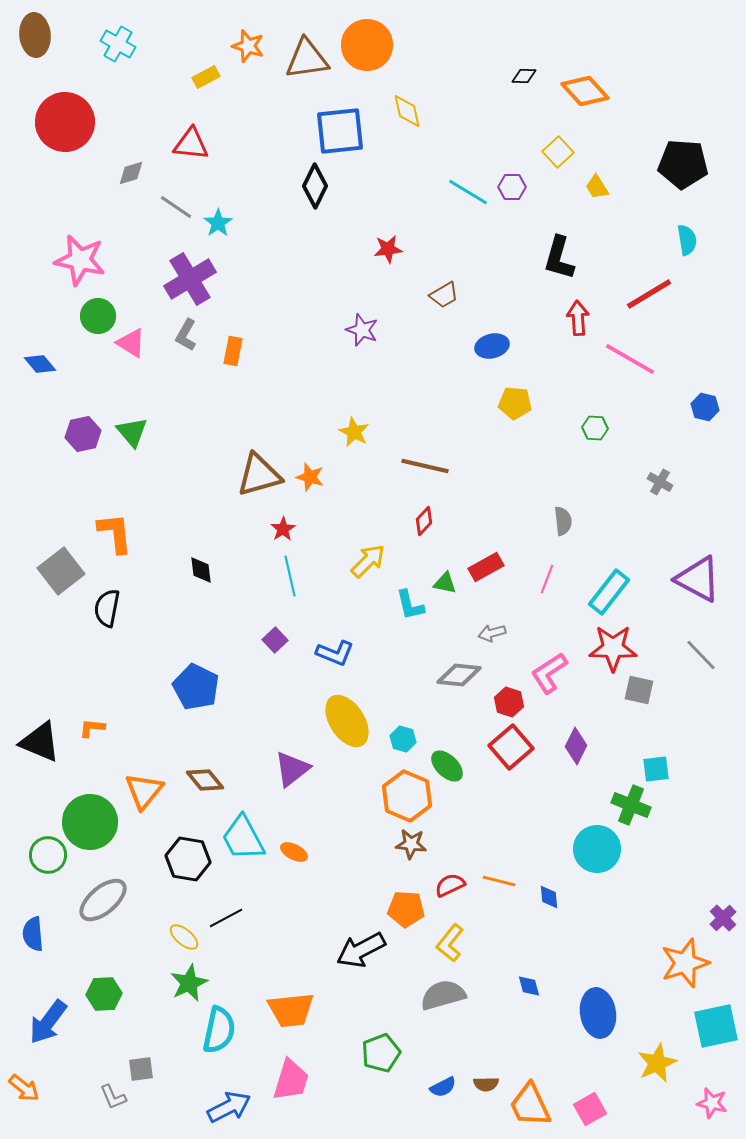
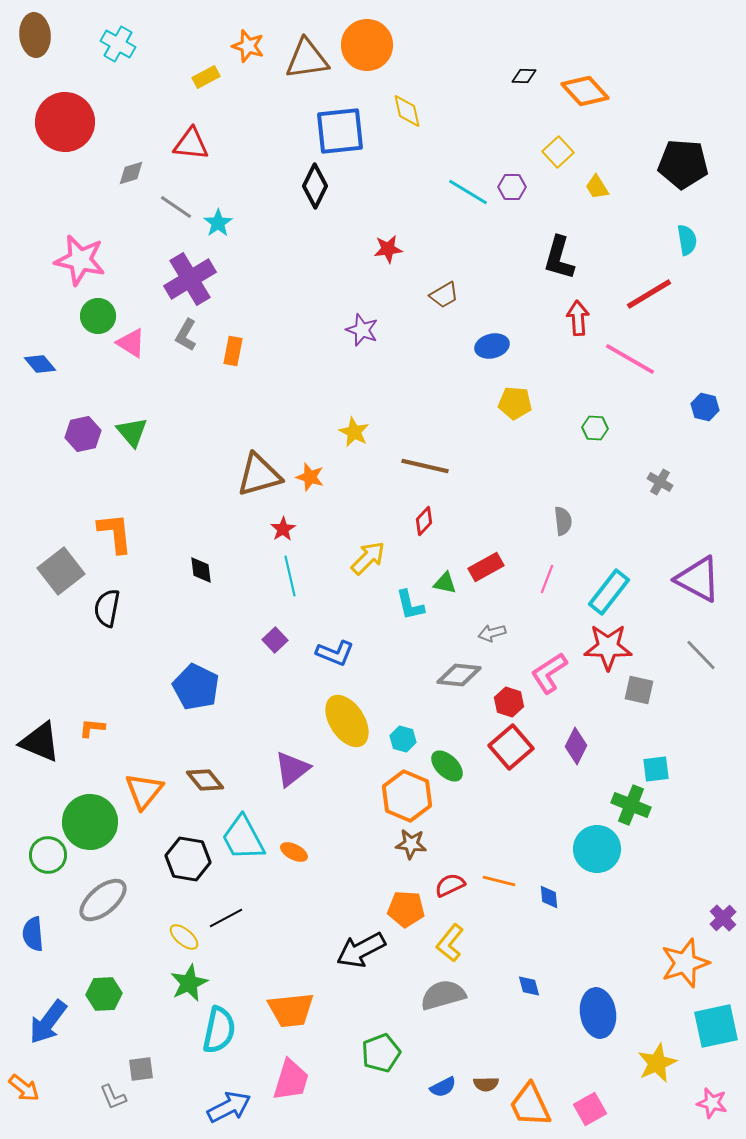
yellow arrow at (368, 561): moved 3 px up
red star at (613, 648): moved 5 px left, 1 px up
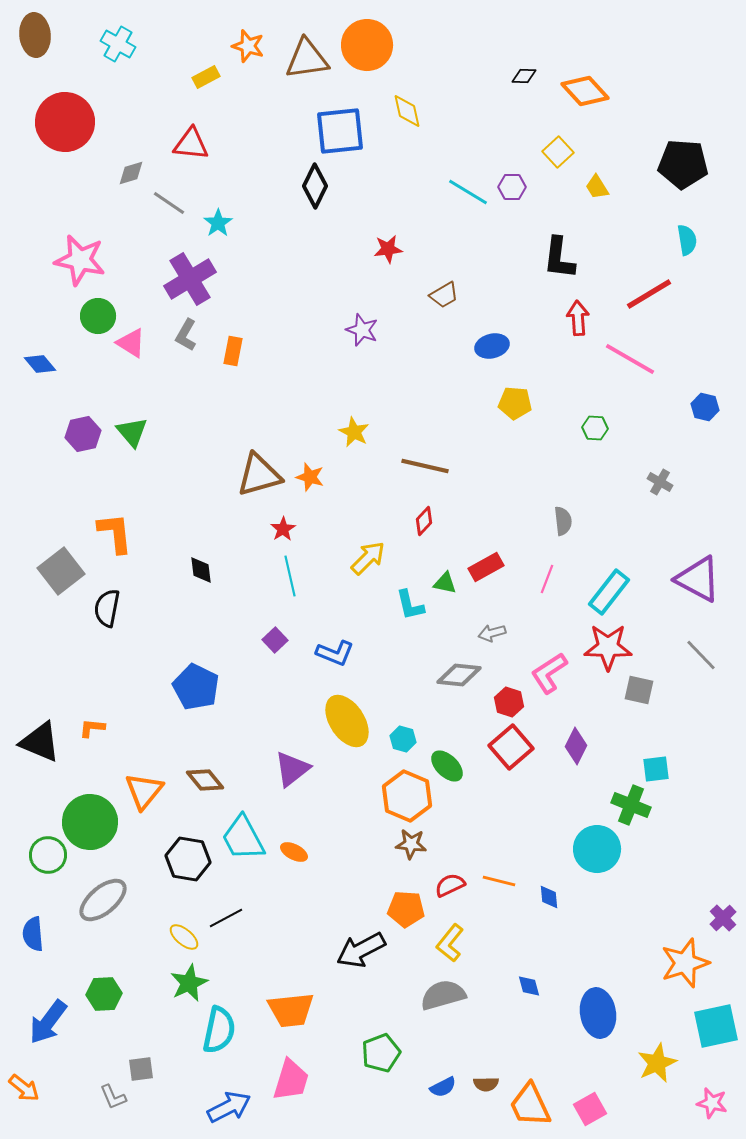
gray line at (176, 207): moved 7 px left, 4 px up
black L-shape at (559, 258): rotated 9 degrees counterclockwise
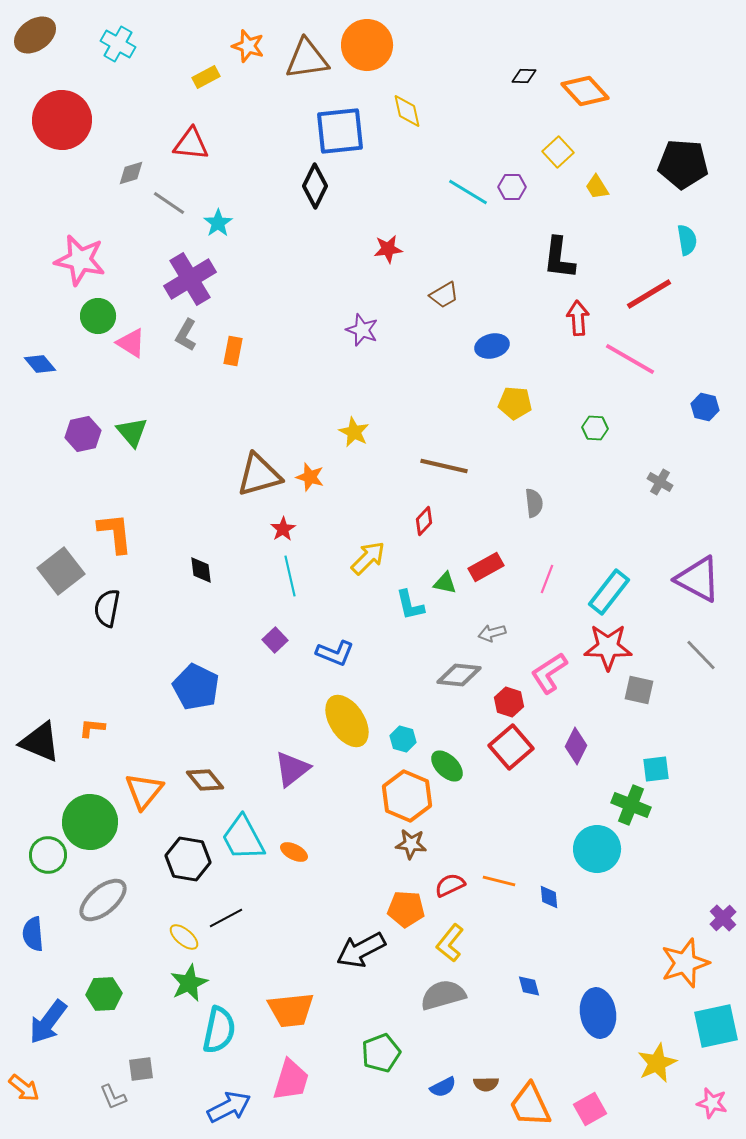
brown ellipse at (35, 35): rotated 60 degrees clockwise
red circle at (65, 122): moved 3 px left, 2 px up
brown line at (425, 466): moved 19 px right
gray semicircle at (563, 521): moved 29 px left, 18 px up
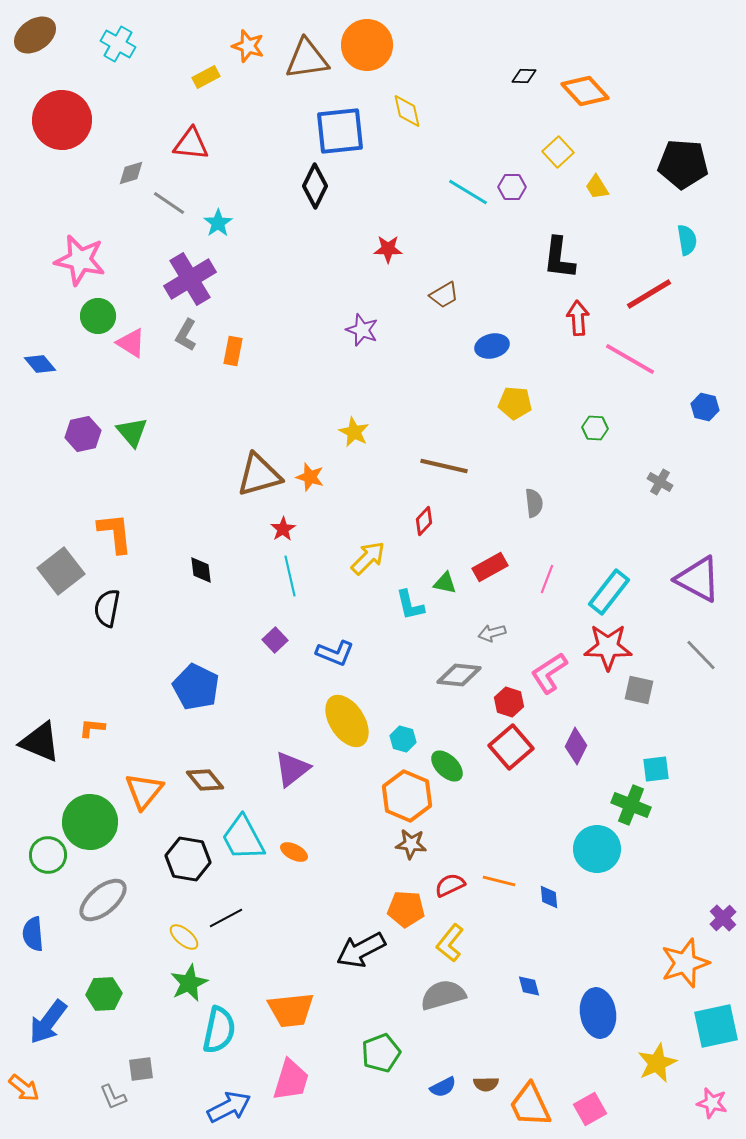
red star at (388, 249): rotated 8 degrees clockwise
red rectangle at (486, 567): moved 4 px right
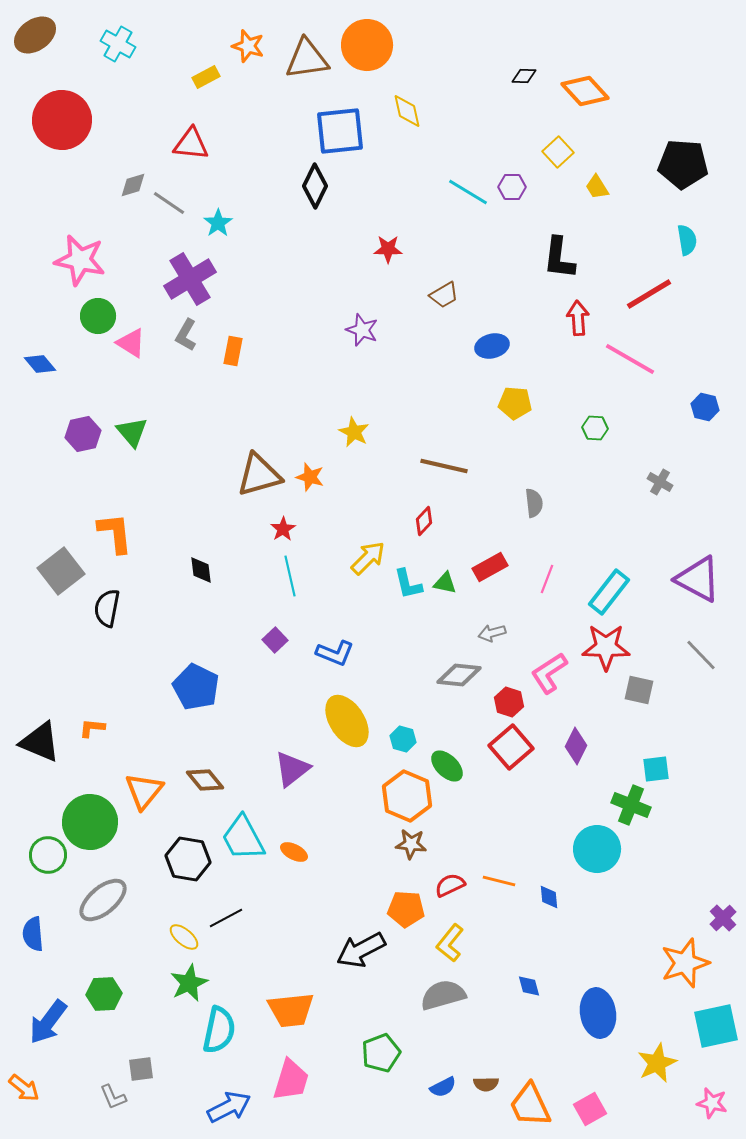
gray diamond at (131, 173): moved 2 px right, 12 px down
cyan L-shape at (410, 605): moved 2 px left, 21 px up
red star at (608, 647): moved 2 px left
